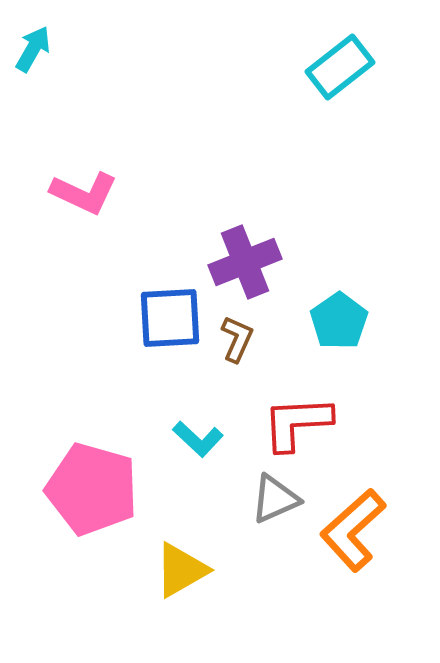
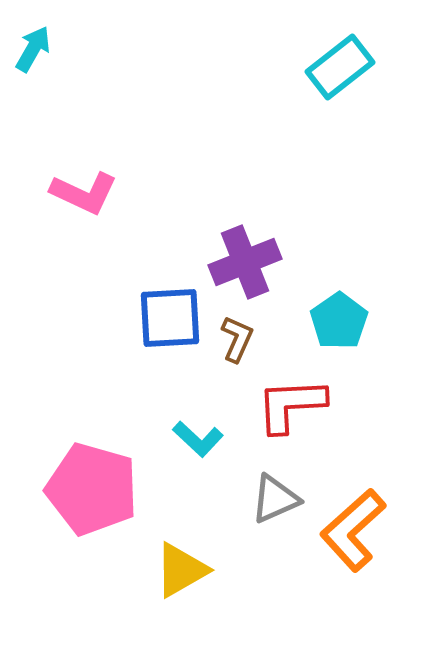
red L-shape: moved 6 px left, 18 px up
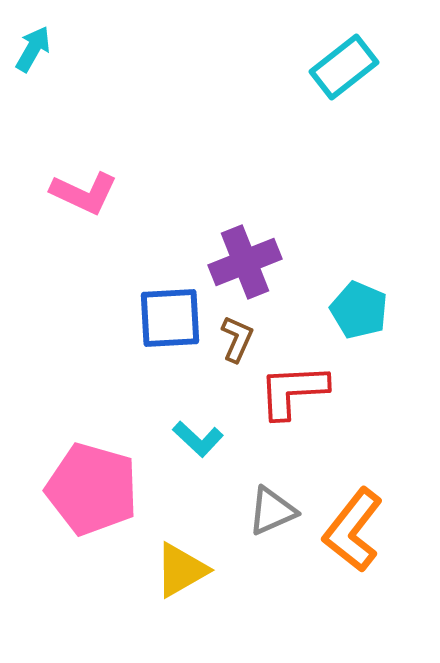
cyan rectangle: moved 4 px right
cyan pentagon: moved 20 px right, 11 px up; rotated 14 degrees counterclockwise
red L-shape: moved 2 px right, 14 px up
gray triangle: moved 3 px left, 12 px down
orange L-shape: rotated 10 degrees counterclockwise
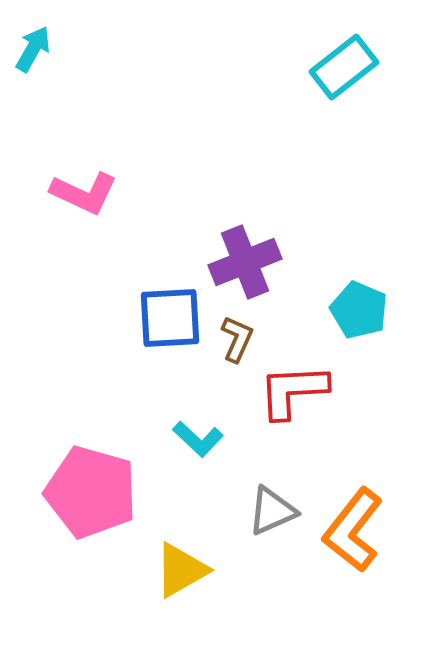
pink pentagon: moved 1 px left, 3 px down
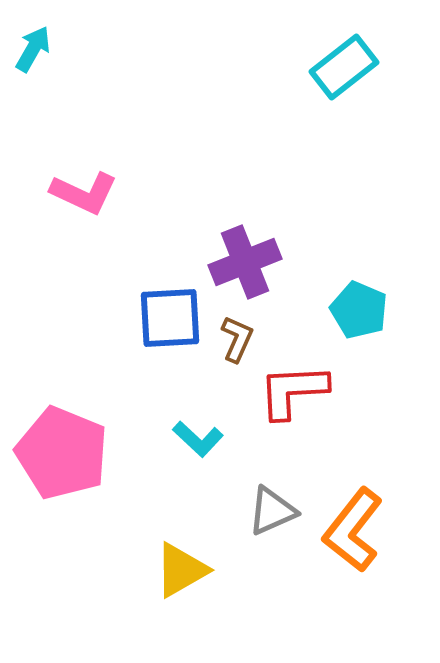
pink pentagon: moved 29 px left, 39 px up; rotated 6 degrees clockwise
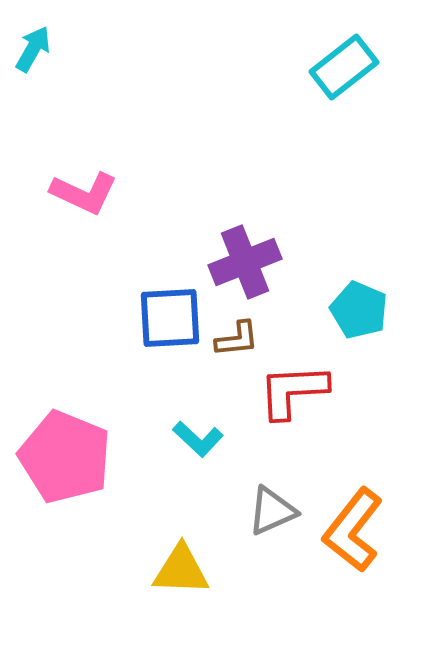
brown L-shape: rotated 60 degrees clockwise
pink pentagon: moved 3 px right, 4 px down
yellow triangle: rotated 32 degrees clockwise
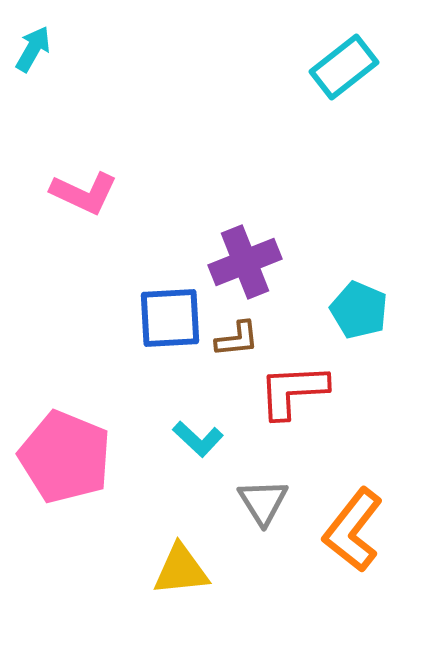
gray triangle: moved 9 px left, 9 px up; rotated 38 degrees counterclockwise
yellow triangle: rotated 8 degrees counterclockwise
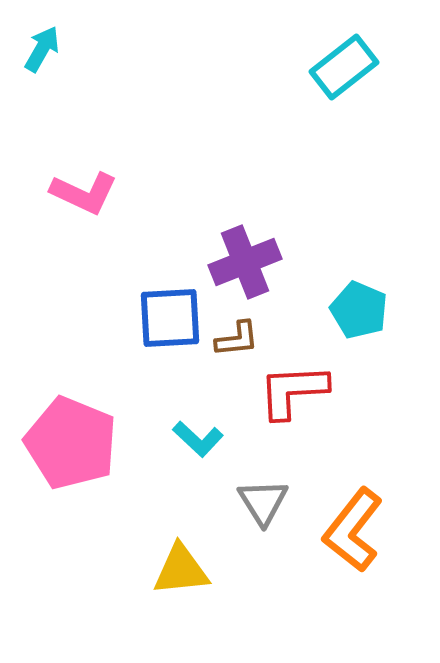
cyan arrow: moved 9 px right
pink pentagon: moved 6 px right, 14 px up
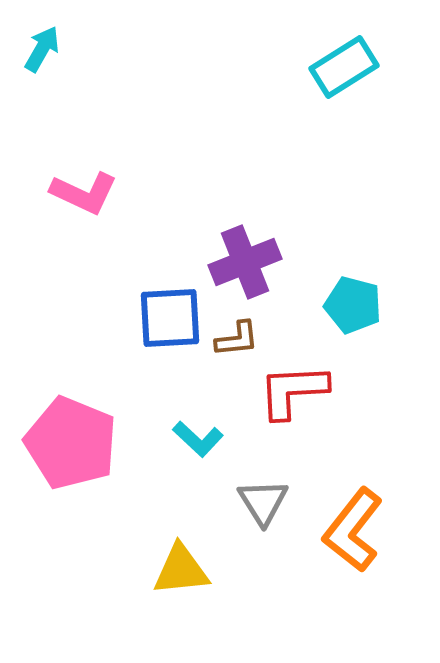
cyan rectangle: rotated 6 degrees clockwise
cyan pentagon: moved 6 px left, 5 px up; rotated 8 degrees counterclockwise
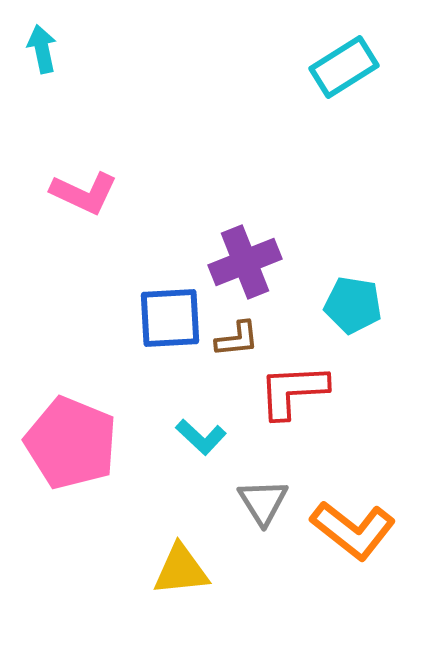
cyan arrow: rotated 42 degrees counterclockwise
cyan pentagon: rotated 6 degrees counterclockwise
cyan L-shape: moved 3 px right, 2 px up
orange L-shape: rotated 90 degrees counterclockwise
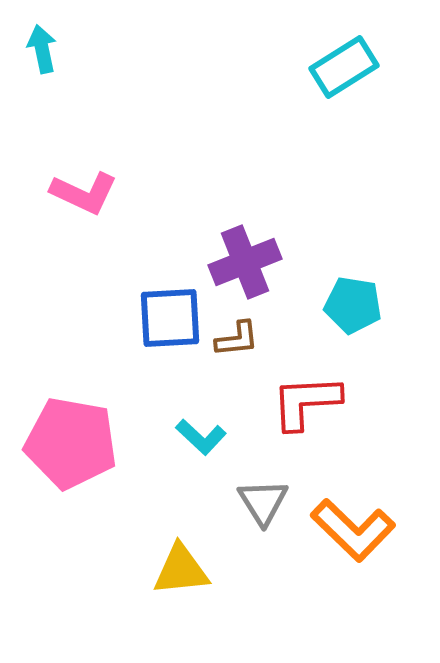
red L-shape: moved 13 px right, 11 px down
pink pentagon: rotated 12 degrees counterclockwise
orange L-shape: rotated 6 degrees clockwise
